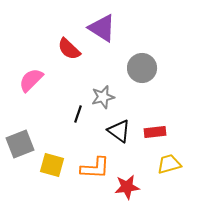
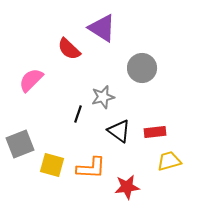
yellow trapezoid: moved 3 px up
orange L-shape: moved 4 px left
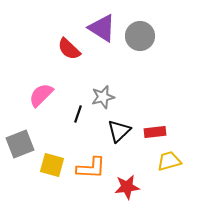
gray circle: moved 2 px left, 32 px up
pink semicircle: moved 10 px right, 15 px down
black triangle: rotated 40 degrees clockwise
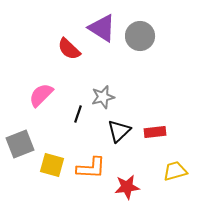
yellow trapezoid: moved 6 px right, 10 px down
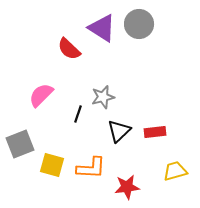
gray circle: moved 1 px left, 12 px up
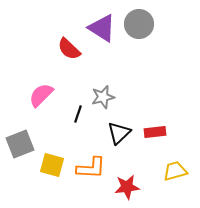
black triangle: moved 2 px down
